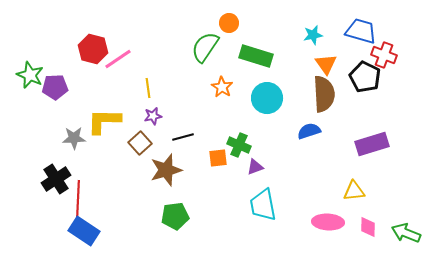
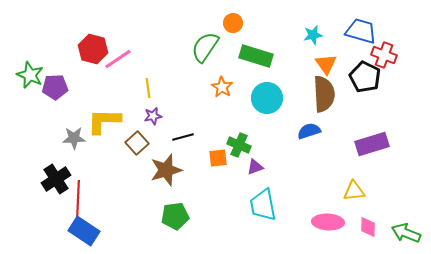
orange circle: moved 4 px right
brown square: moved 3 px left
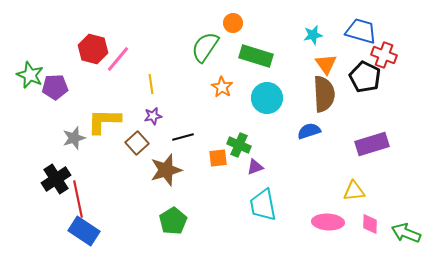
pink line: rotated 16 degrees counterclockwise
yellow line: moved 3 px right, 4 px up
gray star: rotated 15 degrees counterclockwise
red line: rotated 15 degrees counterclockwise
green pentagon: moved 2 px left, 5 px down; rotated 24 degrees counterclockwise
pink diamond: moved 2 px right, 3 px up
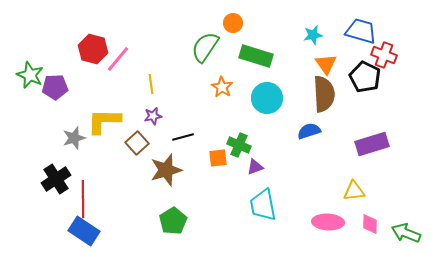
red line: moved 5 px right; rotated 12 degrees clockwise
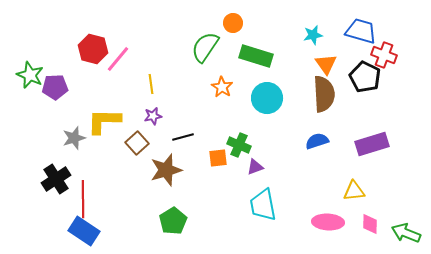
blue semicircle: moved 8 px right, 10 px down
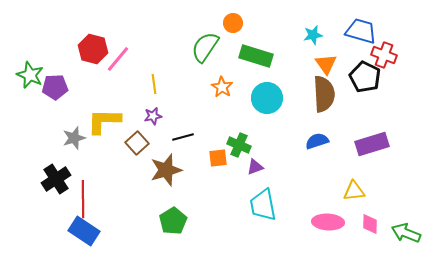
yellow line: moved 3 px right
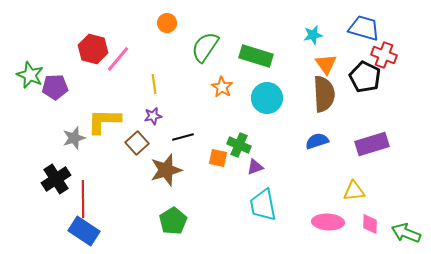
orange circle: moved 66 px left
blue trapezoid: moved 3 px right, 3 px up
orange square: rotated 18 degrees clockwise
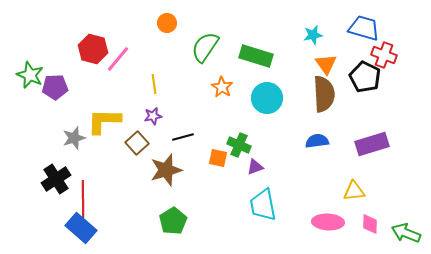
blue semicircle: rotated 10 degrees clockwise
blue rectangle: moved 3 px left, 3 px up; rotated 8 degrees clockwise
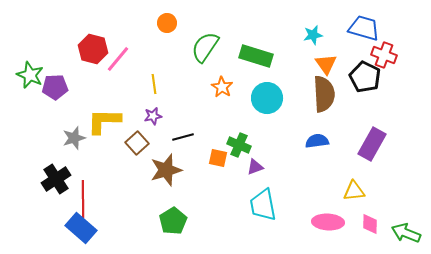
purple rectangle: rotated 44 degrees counterclockwise
